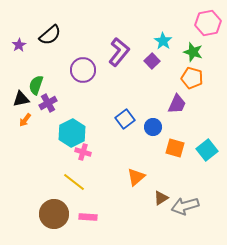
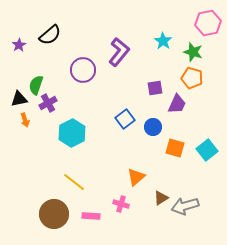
purple square: moved 3 px right, 27 px down; rotated 35 degrees clockwise
black triangle: moved 2 px left
orange arrow: rotated 56 degrees counterclockwise
pink cross: moved 38 px right, 52 px down
pink rectangle: moved 3 px right, 1 px up
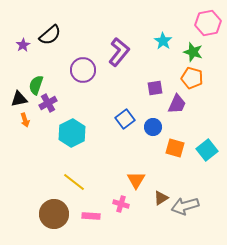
purple star: moved 4 px right
orange triangle: moved 3 px down; rotated 18 degrees counterclockwise
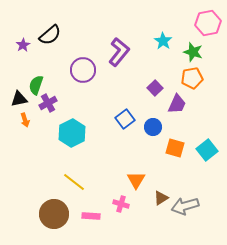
orange pentagon: rotated 25 degrees counterclockwise
purple square: rotated 35 degrees counterclockwise
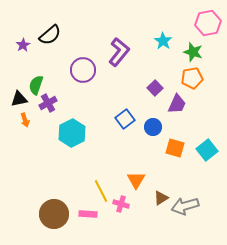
yellow line: moved 27 px right, 9 px down; rotated 25 degrees clockwise
pink rectangle: moved 3 px left, 2 px up
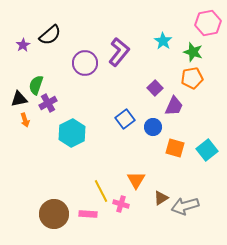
purple circle: moved 2 px right, 7 px up
purple trapezoid: moved 3 px left, 2 px down
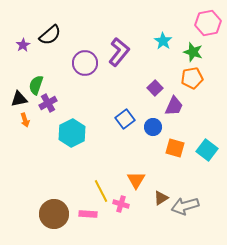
cyan square: rotated 15 degrees counterclockwise
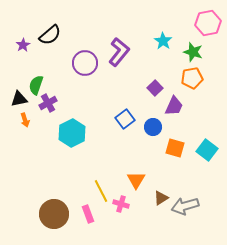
pink rectangle: rotated 66 degrees clockwise
